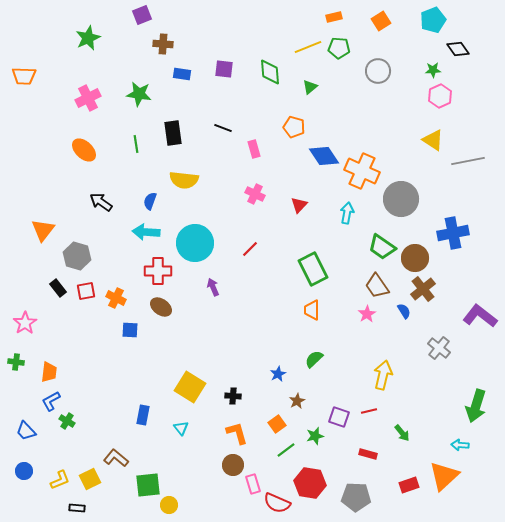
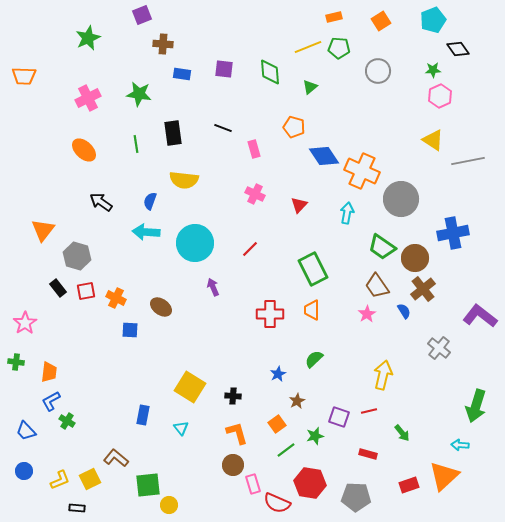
red cross at (158, 271): moved 112 px right, 43 px down
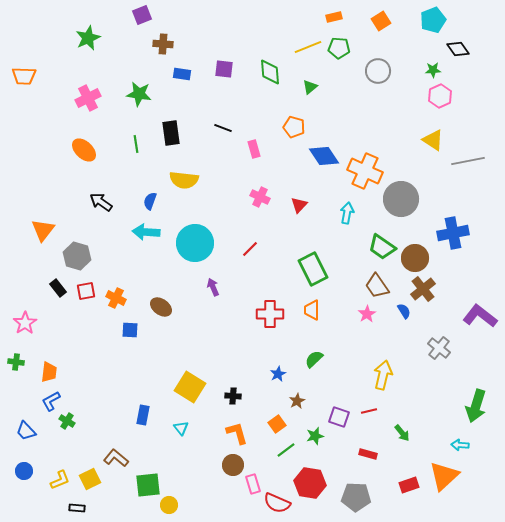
black rectangle at (173, 133): moved 2 px left
orange cross at (362, 171): moved 3 px right
pink cross at (255, 194): moved 5 px right, 3 px down
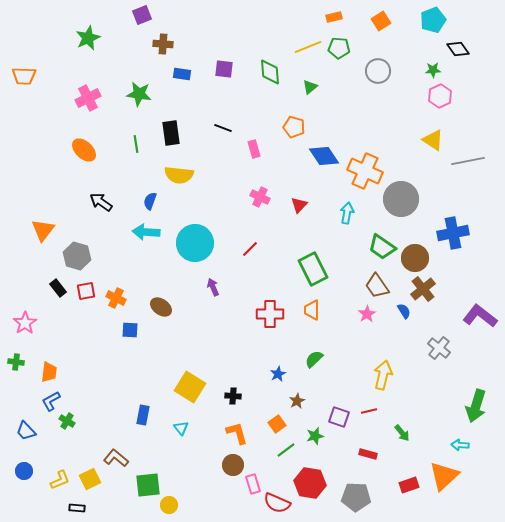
yellow semicircle at (184, 180): moved 5 px left, 5 px up
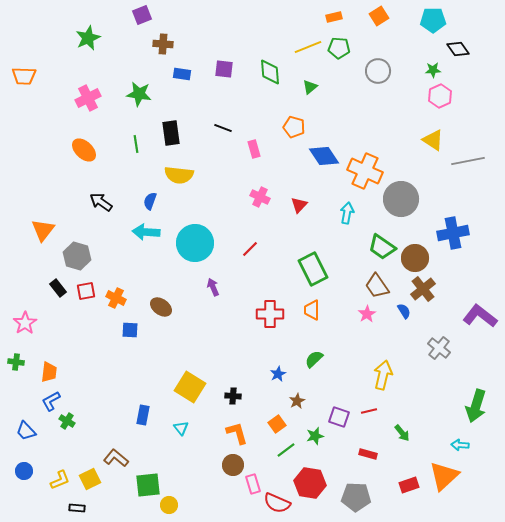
cyan pentagon at (433, 20): rotated 20 degrees clockwise
orange square at (381, 21): moved 2 px left, 5 px up
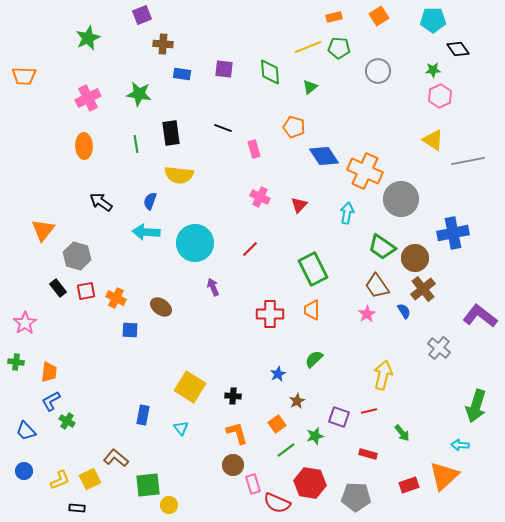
orange ellipse at (84, 150): moved 4 px up; rotated 45 degrees clockwise
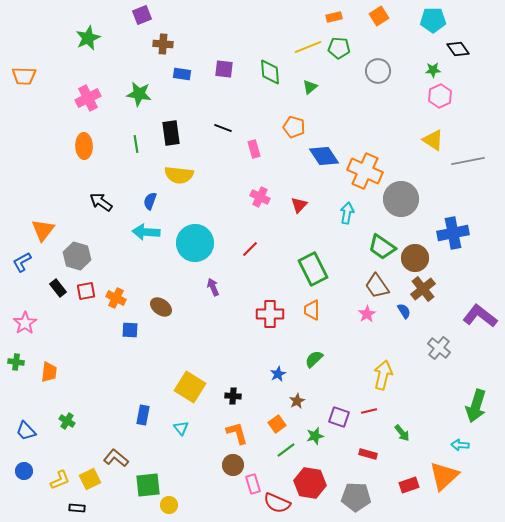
blue L-shape at (51, 401): moved 29 px left, 139 px up
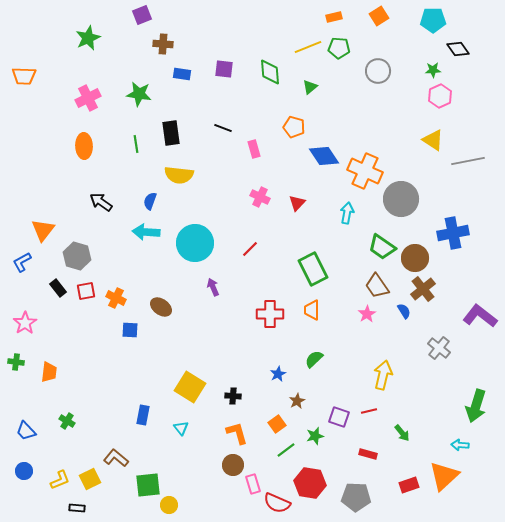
red triangle at (299, 205): moved 2 px left, 2 px up
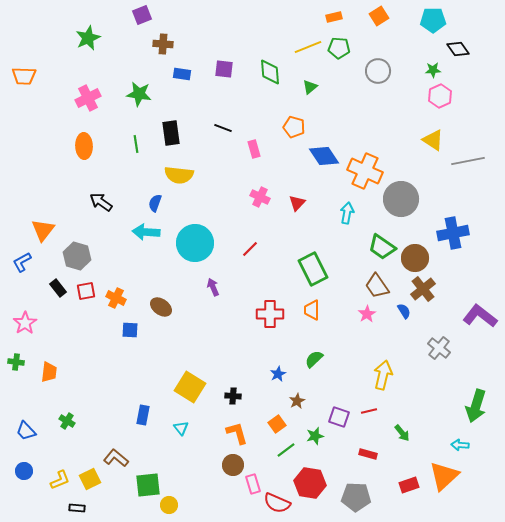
blue semicircle at (150, 201): moved 5 px right, 2 px down
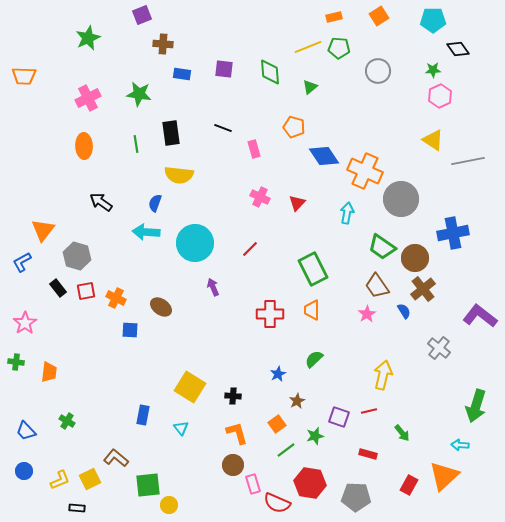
red rectangle at (409, 485): rotated 42 degrees counterclockwise
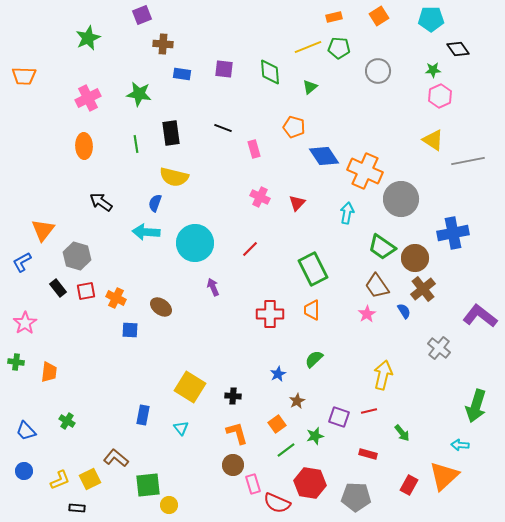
cyan pentagon at (433, 20): moved 2 px left, 1 px up
yellow semicircle at (179, 175): moved 5 px left, 2 px down; rotated 8 degrees clockwise
